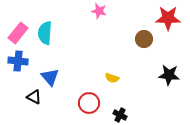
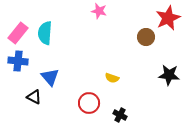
red star: rotated 25 degrees counterclockwise
brown circle: moved 2 px right, 2 px up
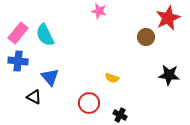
cyan semicircle: moved 2 px down; rotated 30 degrees counterclockwise
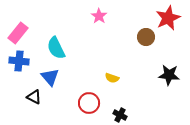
pink star: moved 5 px down; rotated 21 degrees clockwise
cyan semicircle: moved 11 px right, 13 px down
blue cross: moved 1 px right
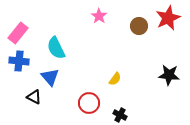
brown circle: moved 7 px left, 11 px up
yellow semicircle: moved 3 px right, 1 px down; rotated 72 degrees counterclockwise
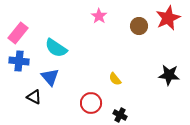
cyan semicircle: rotated 30 degrees counterclockwise
yellow semicircle: rotated 104 degrees clockwise
red circle: moved 2 px right
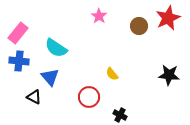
yellow semicircle: moved 3 px left, 5 px up
red circle: moved 2 px left, 6 px up
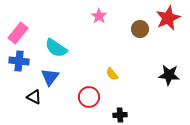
brown circle: moved 1 px right, 3 px down
blue triangle: rotated 18 degrees clockwise
black cross: rotated 32 degrees counterclockwise
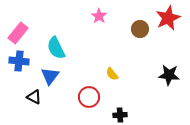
cyan semicircle: rotated 30 degrees clockwise
blue triangle: moved 1 px up
